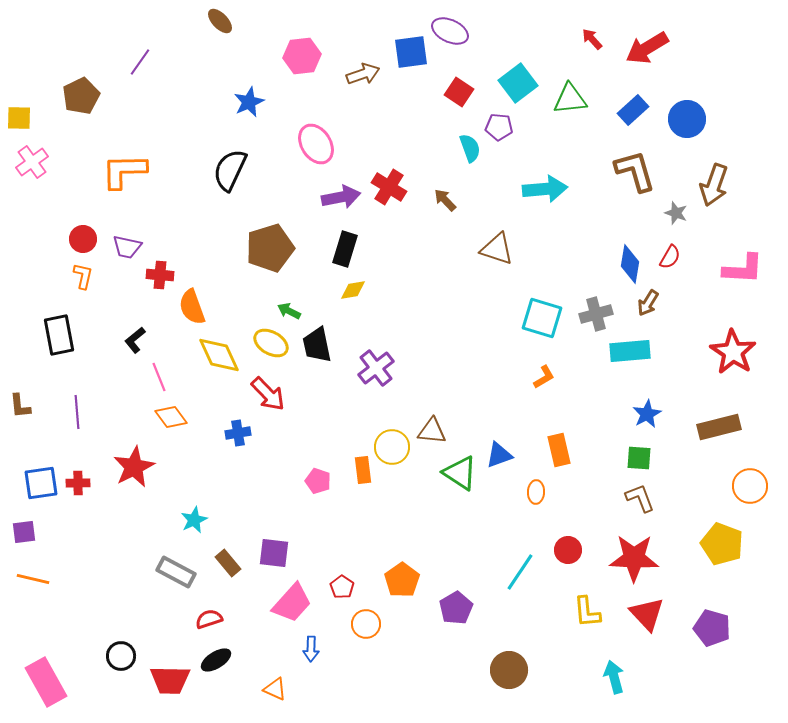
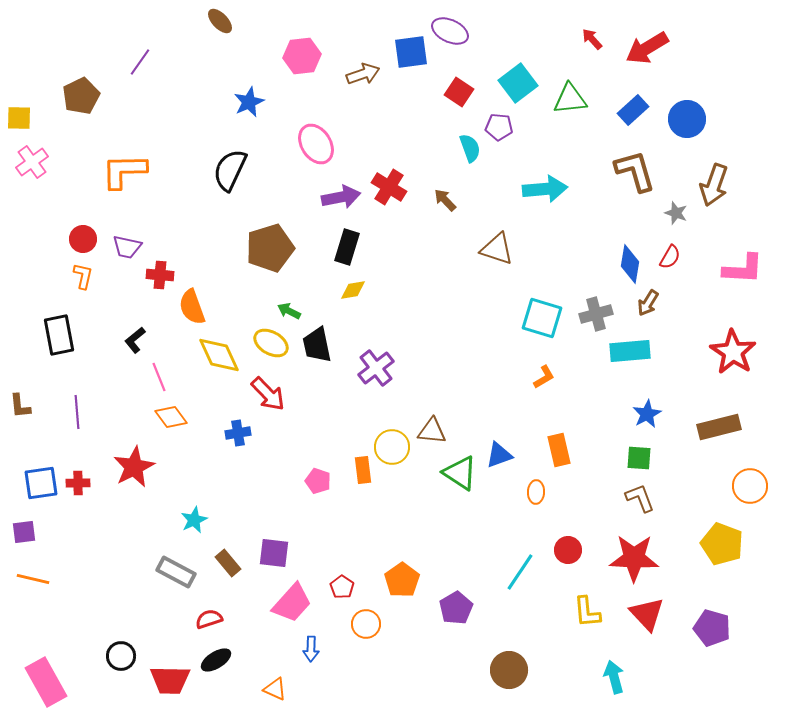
black rectangle at (345, 249): moved 2 px right, 2 px up
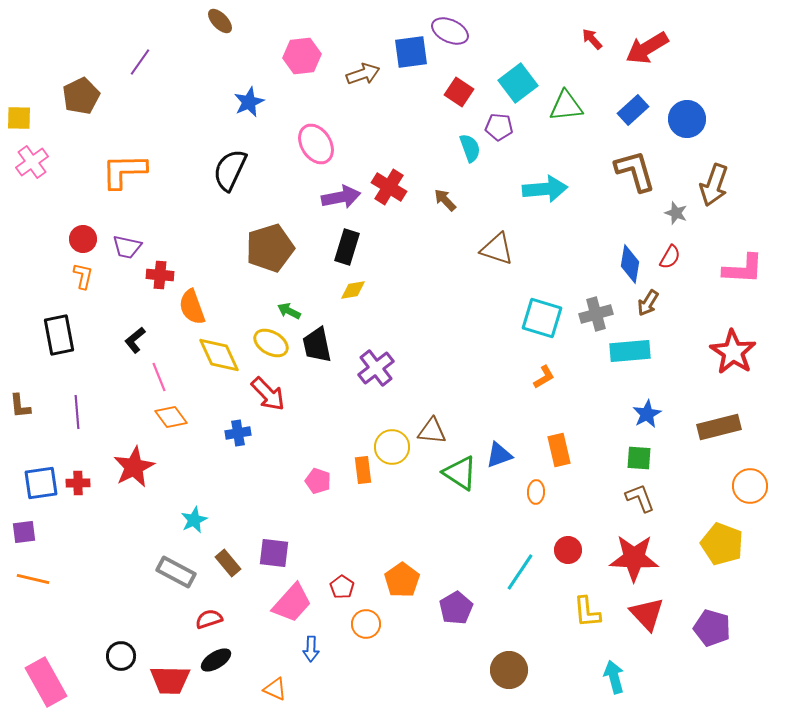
green triangle at (570, 99): moved 4 px left, 7 px down
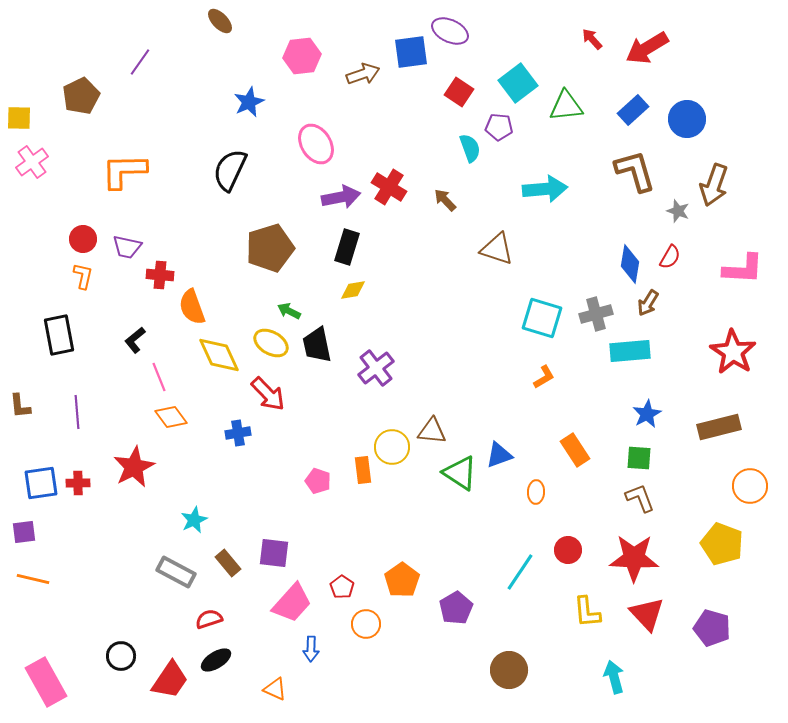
gray star at (676, 213): moved 2 px right, 2 px up
orange rectangle at (559, 450): moved 16 px right; rotated 20 degrees counterclockwise
red trapezoid at (170, 680): rotated 57 degrees counterclockwise
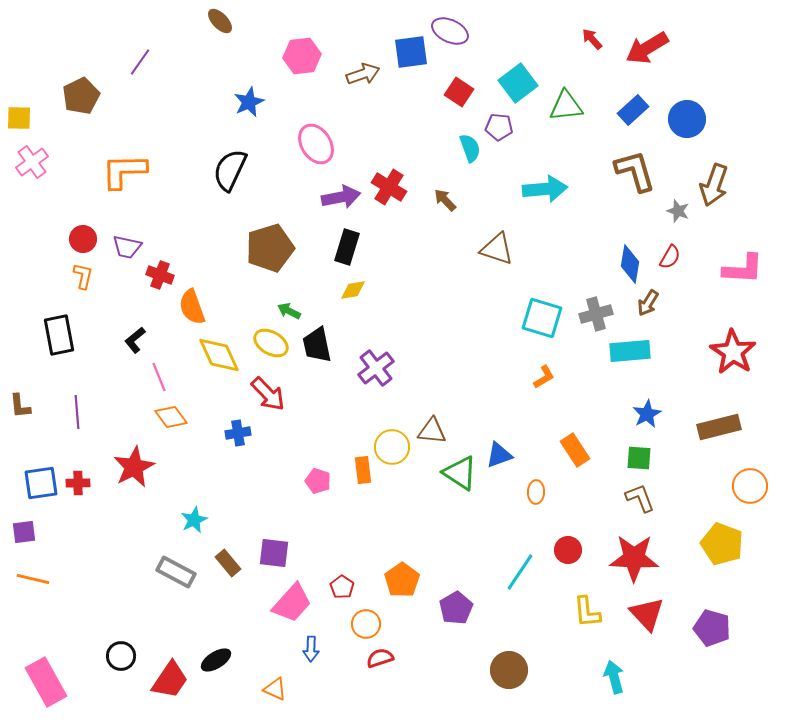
red cross at (160, 275): rotated 16 degrees clockwise
red semicircle at (209, 619): moved 171 px right, 39 px down
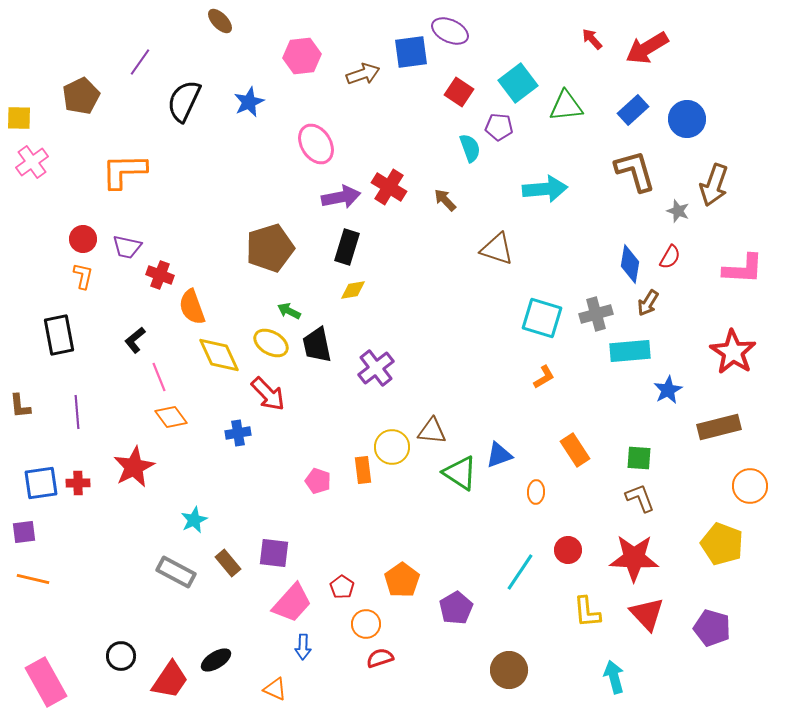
black semicircle at (230, 170): moved 46 px left, 69 px up
blue star at (647, 414): moved 21 px right, 24 px up
blue arrow at (311, 649): moved 8 px left, 2 px up
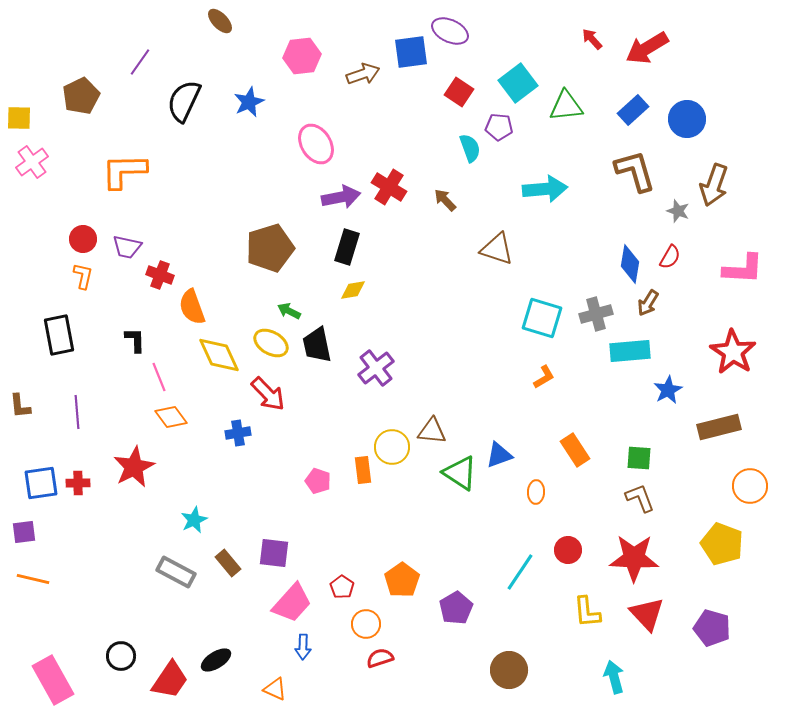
black L-shape at (135, 340): rotated 128 degrees clockwise
pink rectangle at (46, 682): moved 7 px right, 2 px up
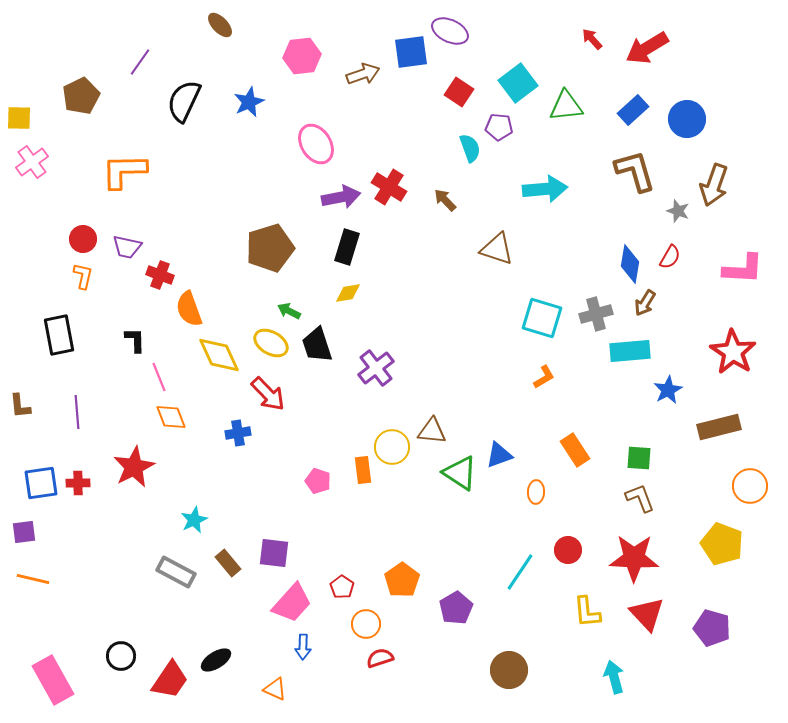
brown ellipse at (220, 21): moved 4 px down
yellow diamond at (353, 290): moved 5 px left, 3 px down
brown arrow at (648, 303): moved 3 px left
orange semicircle at (192, 307): moved 3 px left, 2 px down
black trapezoid at (317, 345): rotated 6 degrees counterclockwise
orange diamond at (171, 417): rotated 16 degrees clockwise
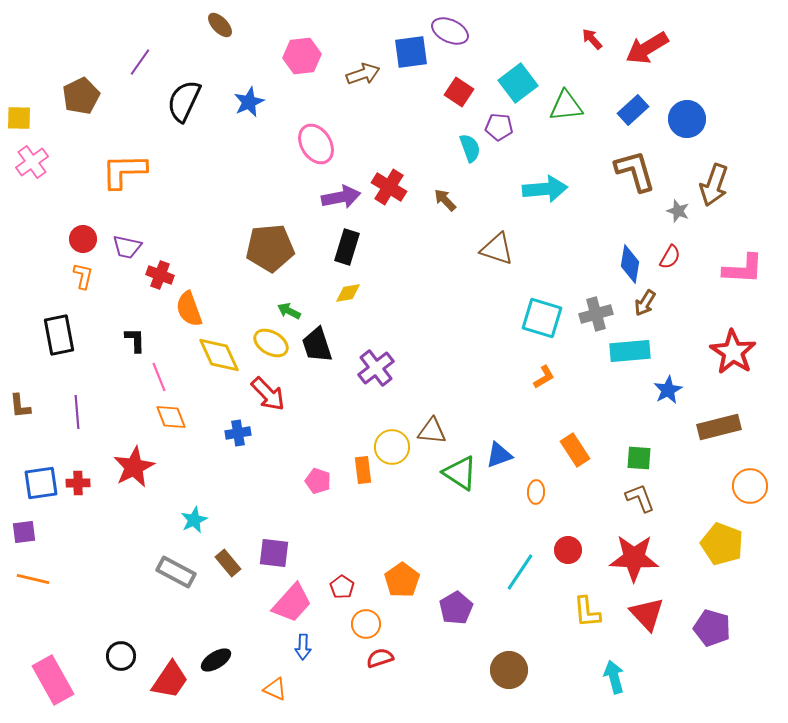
brown pentagon at (270, 248): rotated 12 degrees clockwise
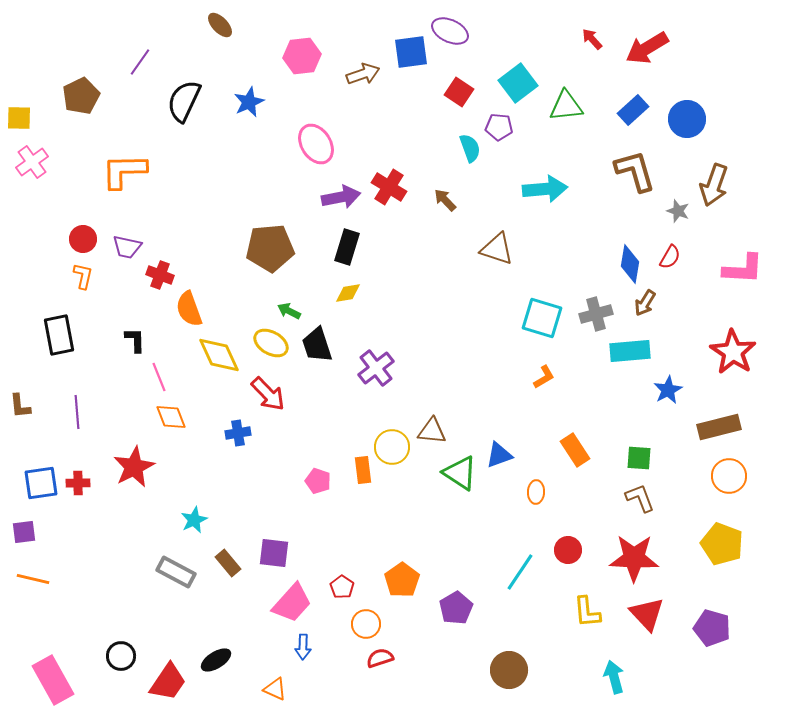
orange circle at (750, 486): moved 21 px left, 10 px up
red trapezoid at (170, 680): moved 2 px left, 2 px down
